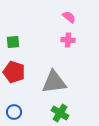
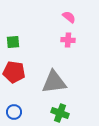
red pentagon: rotated 10 degrees counterclockwise
green cross: rotated 12 degrees counterclockwise
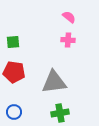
green cross: rotated 30 degrees counterclockwise
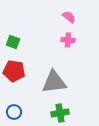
green square: rotated 24 degrees clockwise
red pentagon: moved 1 px up
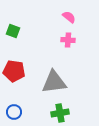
green square: moved 11 px up
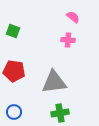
pink semicircle: moved 4 px right
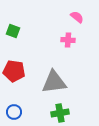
pink semicircle: moved 4 px right
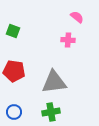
green cross: moved 9 px left, 1 px up
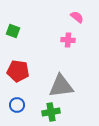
red pentagon: moved 4 px right
gray triangle: moved 7 px right, 4 px down
blue circle: moved 3 px right, 7 px up
